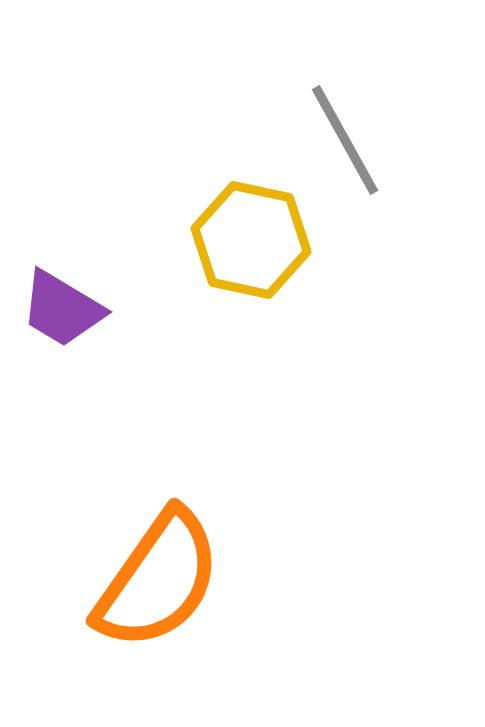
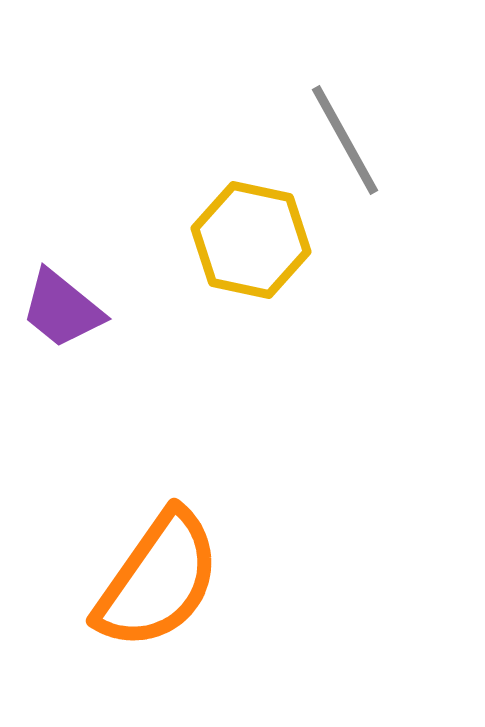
purple trapezoid: rotated 8 degrees clockwise
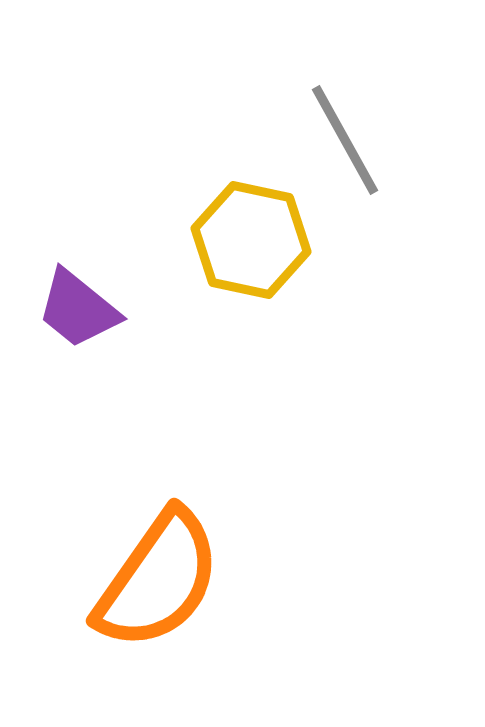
purple trapezoid: moved 16 px right
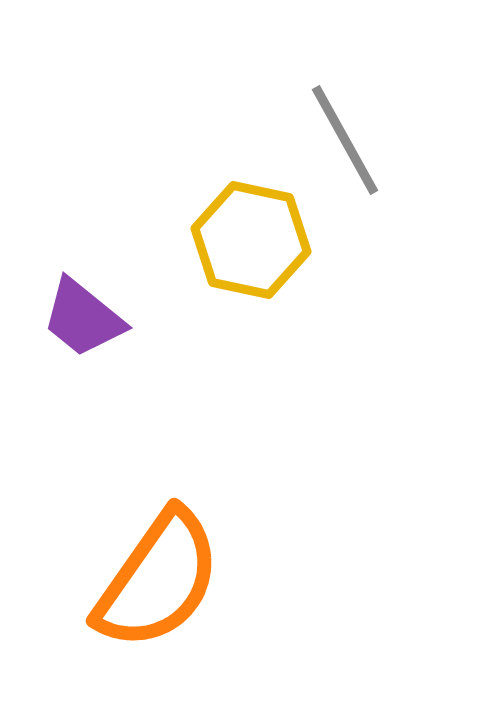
purple trapezoid: moved 5 px right, 9 px down
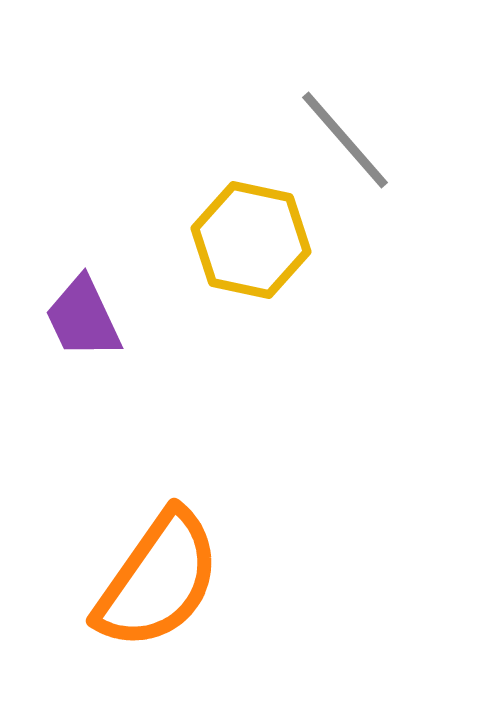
gray line: rotated 12 degrees counterclockwise
purple trapezoid: rotated 26 degrees clockwise
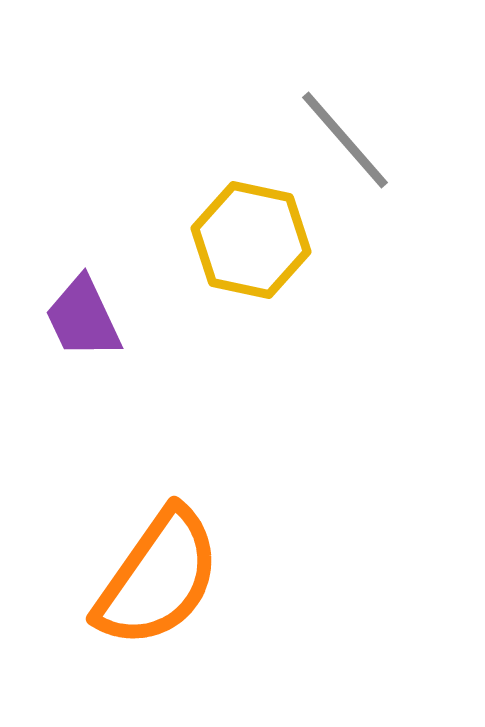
orange semicircle: moved 2 px up
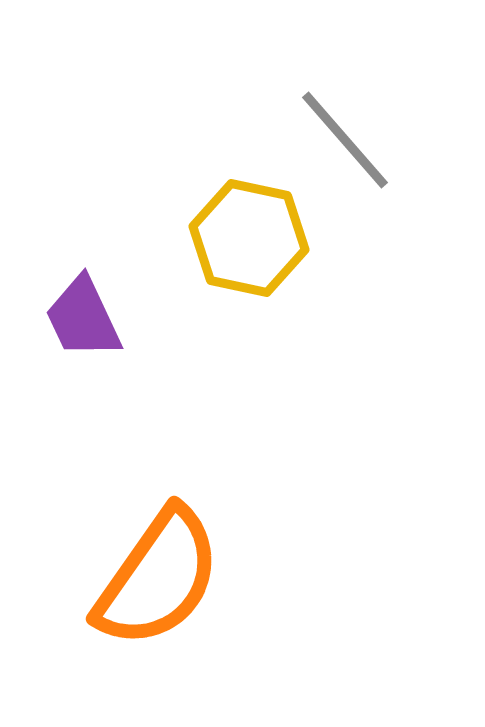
yellow hexagon: moved 2 px left, 2 px up
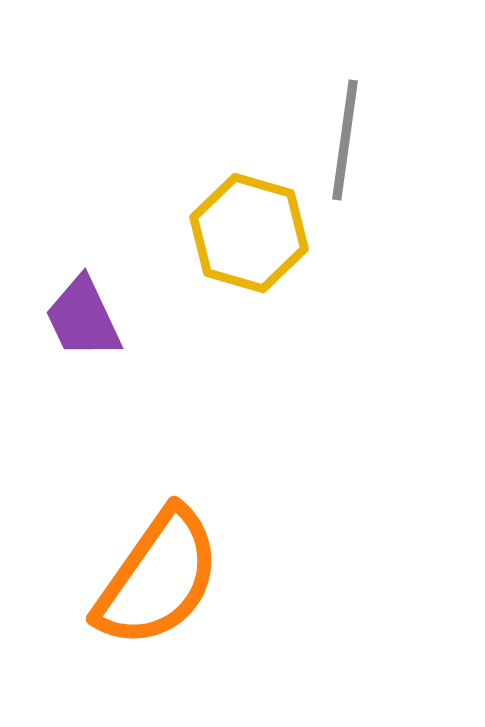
gray line: rotated 49 degrees clockwise
yellow hexagon: moved 5 px up; rotated 4 degrees clockwise
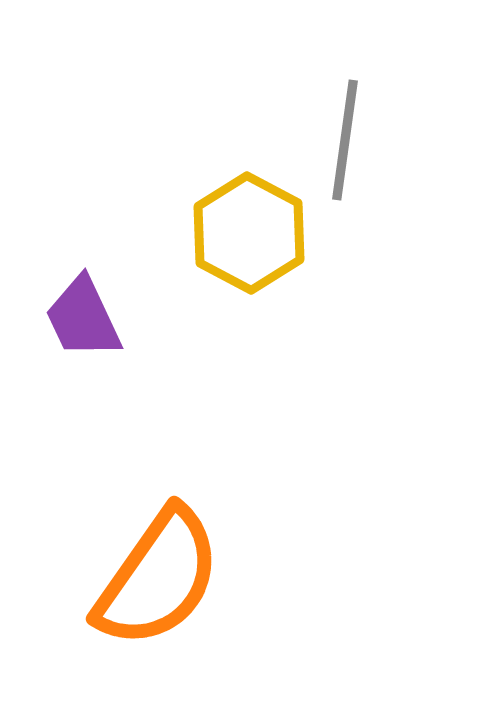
yellow hexagon: rotated 12 degrees clockwise
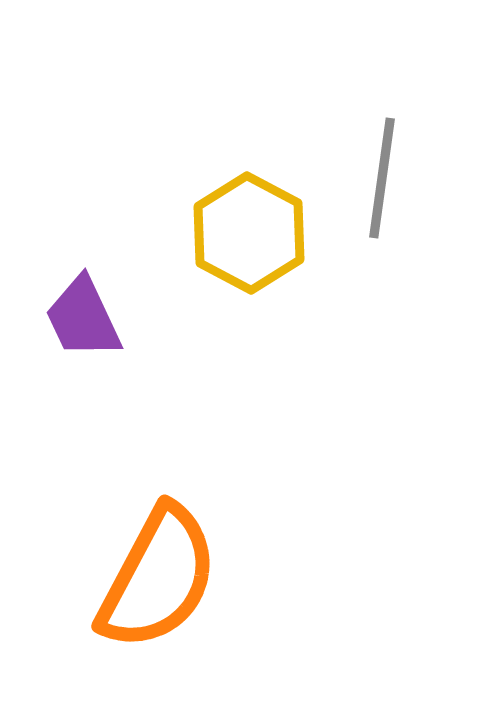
gray line: moved 37 px right, 38 px down
orange semicircle: rotated 7 degrees counterclockwise
